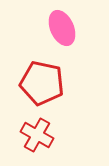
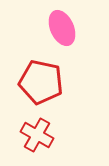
red pentagon: moved 1 px left, 1 px up
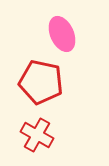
pink ellipse: moved 6 px down
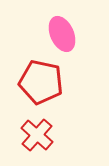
red cross: rotated 12 degrees clockwise
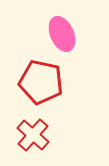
red cross: moved 4 px left
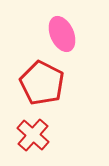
red pentagon: moved 1 px right, 1 px down; rotated 15 degrees clockwise
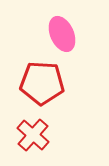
red pentagon: rotated 24 degrees counterclockwise
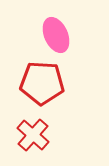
pink ellipse: moved 6 px left, 1 px down
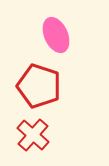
red pentagon: moved 3 px left, 3 px down; rotated 15 degrees clockwise
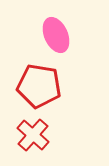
red pentagon: rotated 9 degrees counterclockwise
